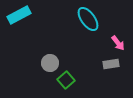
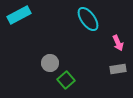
pink arrow: rotated 14 degrees clockwise
gray rectangle: moved 7 px right, 5 px down
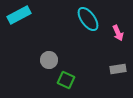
pink arrow: moved 10 px up
gray circle: moved 1 px left, 3 px up
green square: rotated 24 degrees counterclockwise
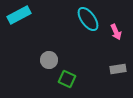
pink arrow: moved 2 px left, 1 px up
green square: moved 1 px right, 1 px up
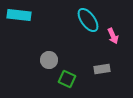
cyan rectangle: rotated 35 degrees clockwise
cyan ellipse: moved 1 px down
pink arrow: moved 3 px left, 4 px down
gray rectangle: moved 16 px left
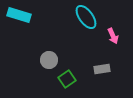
cyan rectangle: rotated 10 degrees clockwise
cyan ellipse: moved 2 px left, 3 px up
green square: rotated 30 degrees clockwise
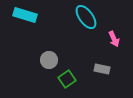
cyan rectangle: moved 6 px right
pink arrow: moved 1 px right, 3 px down
gray rectangle: rotated 21 degrees clockwise
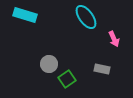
gray circle: moved 4 px down
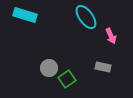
pink arrow: moved 3 px left, 3 px up
gray circle: moved 4 px down
gray rectangle: moved 1 px right, 2 px up
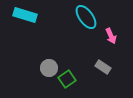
gray rectangle: rotated 21 degrees clockwise
